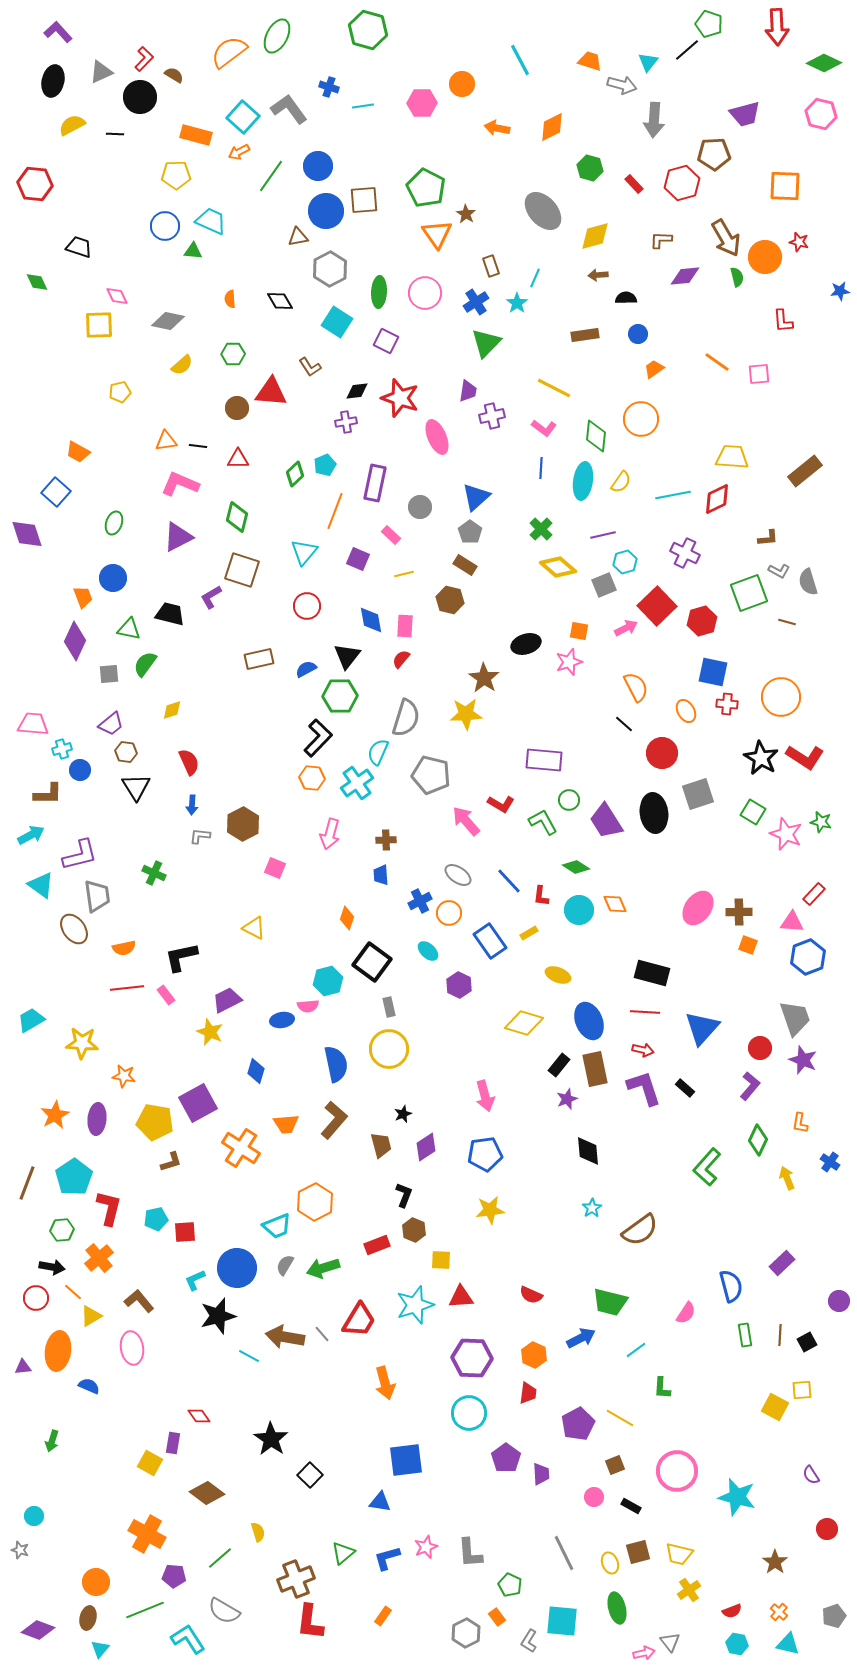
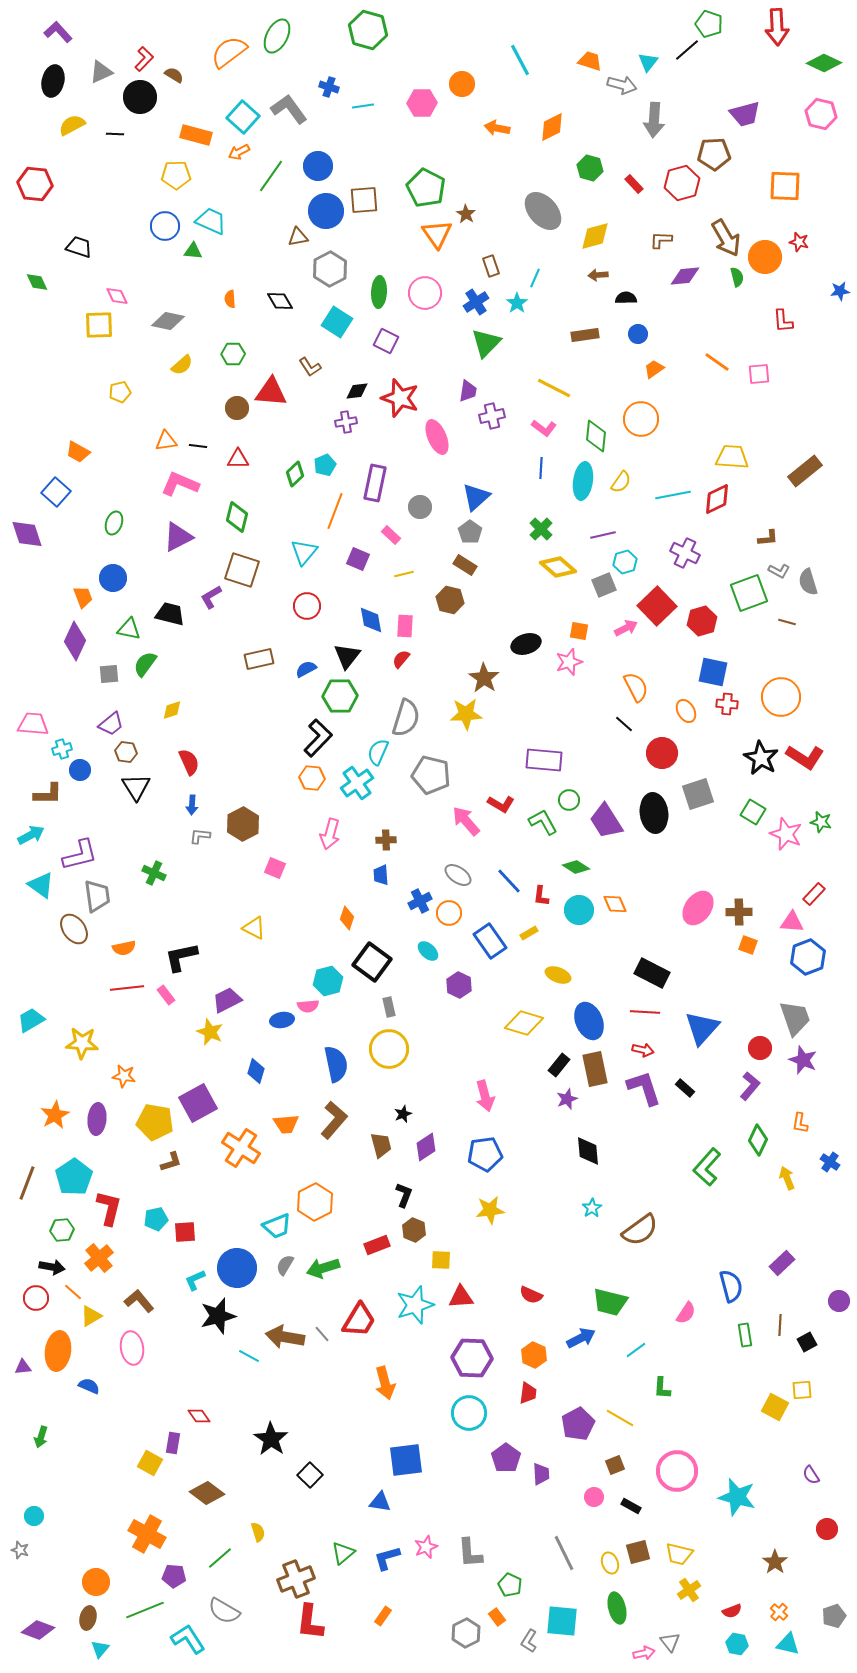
black rectangle at (652, 973): rotated 12 degrees clockwise
brown line at (780, 1335): moved 10 px up
green arrow at (52, 1441): moved 11 px left, 4 px up
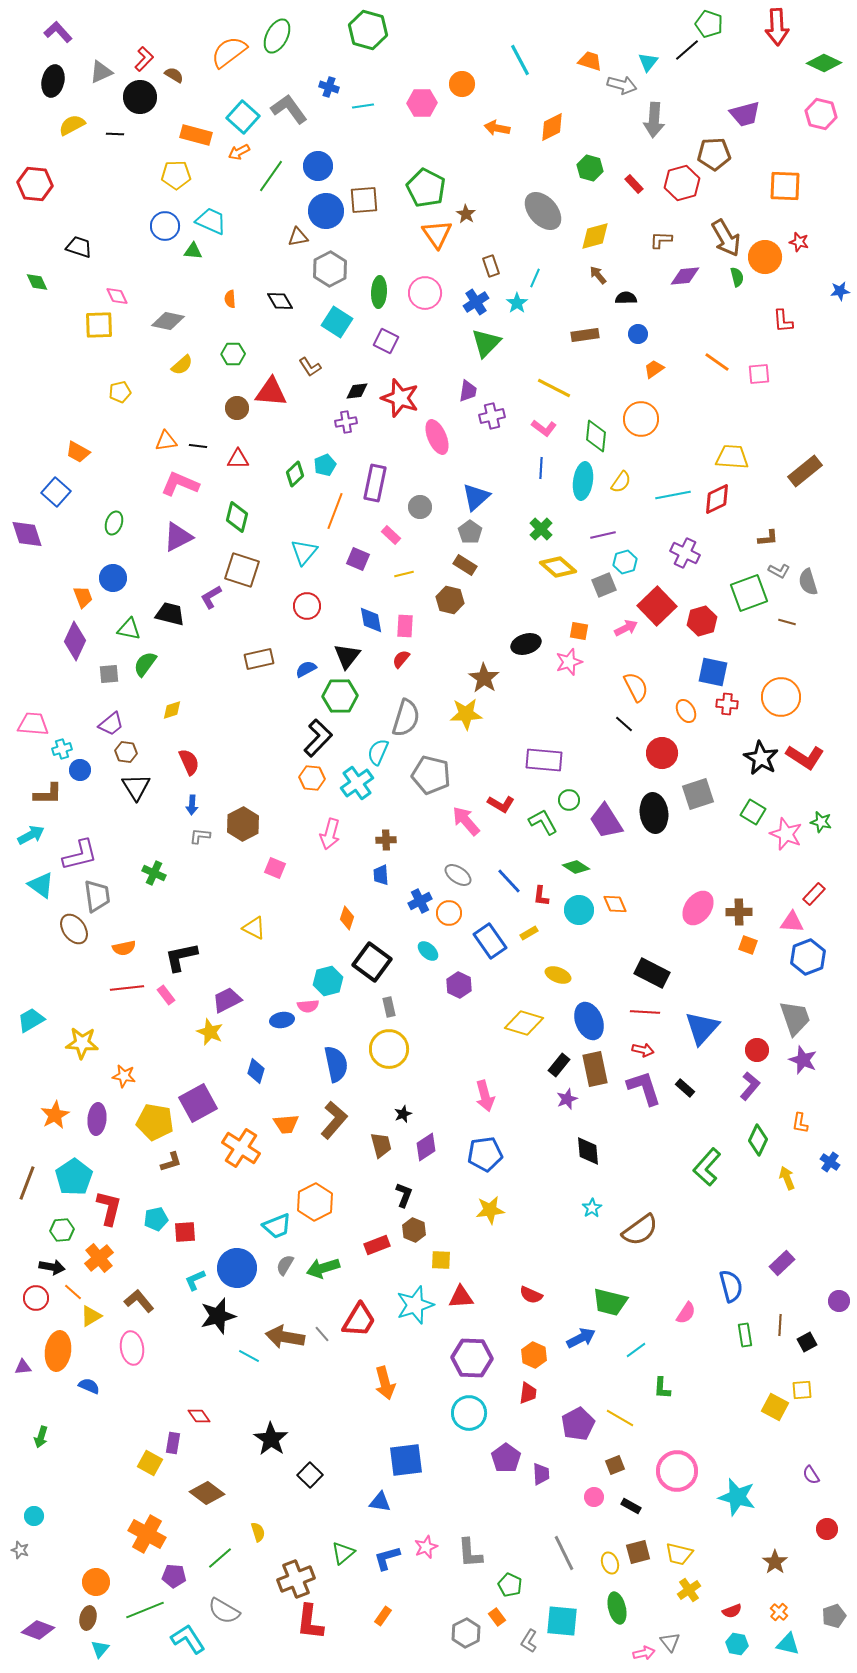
brown arrow at (598, 275): rotated 54 degrees clockwise
red circle at (760, 1048): moved 3 px left, 2 px down
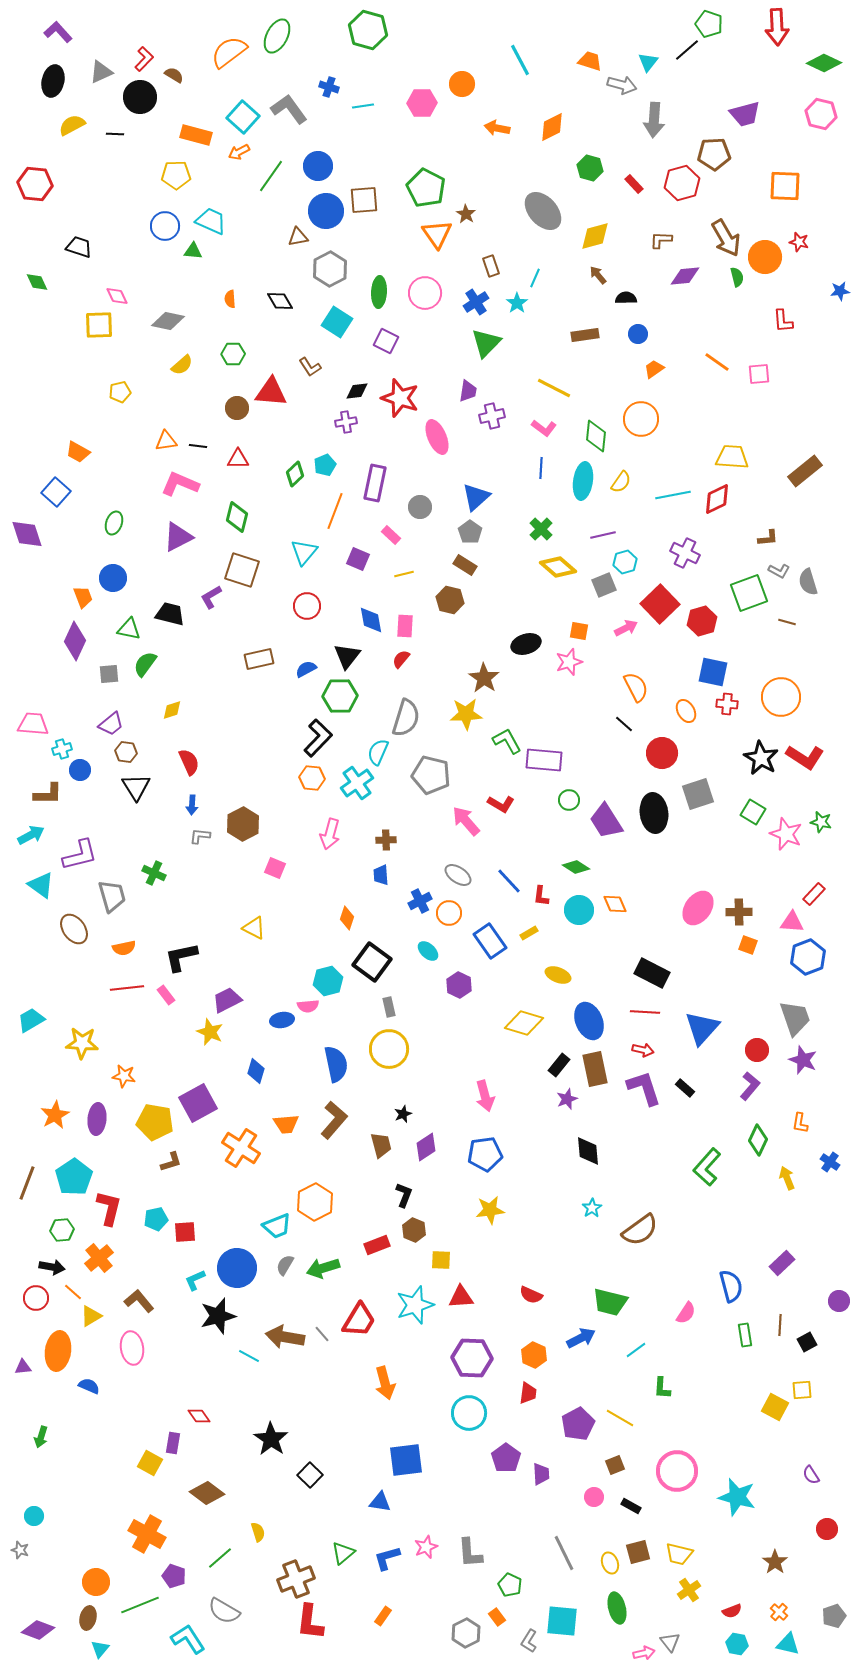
red square at (657, 606): moved 3 px right, 2 px up
green L-shape at (543, 822): moved 36 px left, 81 px up
gray trapezoid at (97, 896): moved 15 px right; rotated 8 degrees counterclockwise
purple pentagon at (174, 1576): rotated 15 degrees clockwise
green line at (145, 1610): moved 5 px left, 5 px up
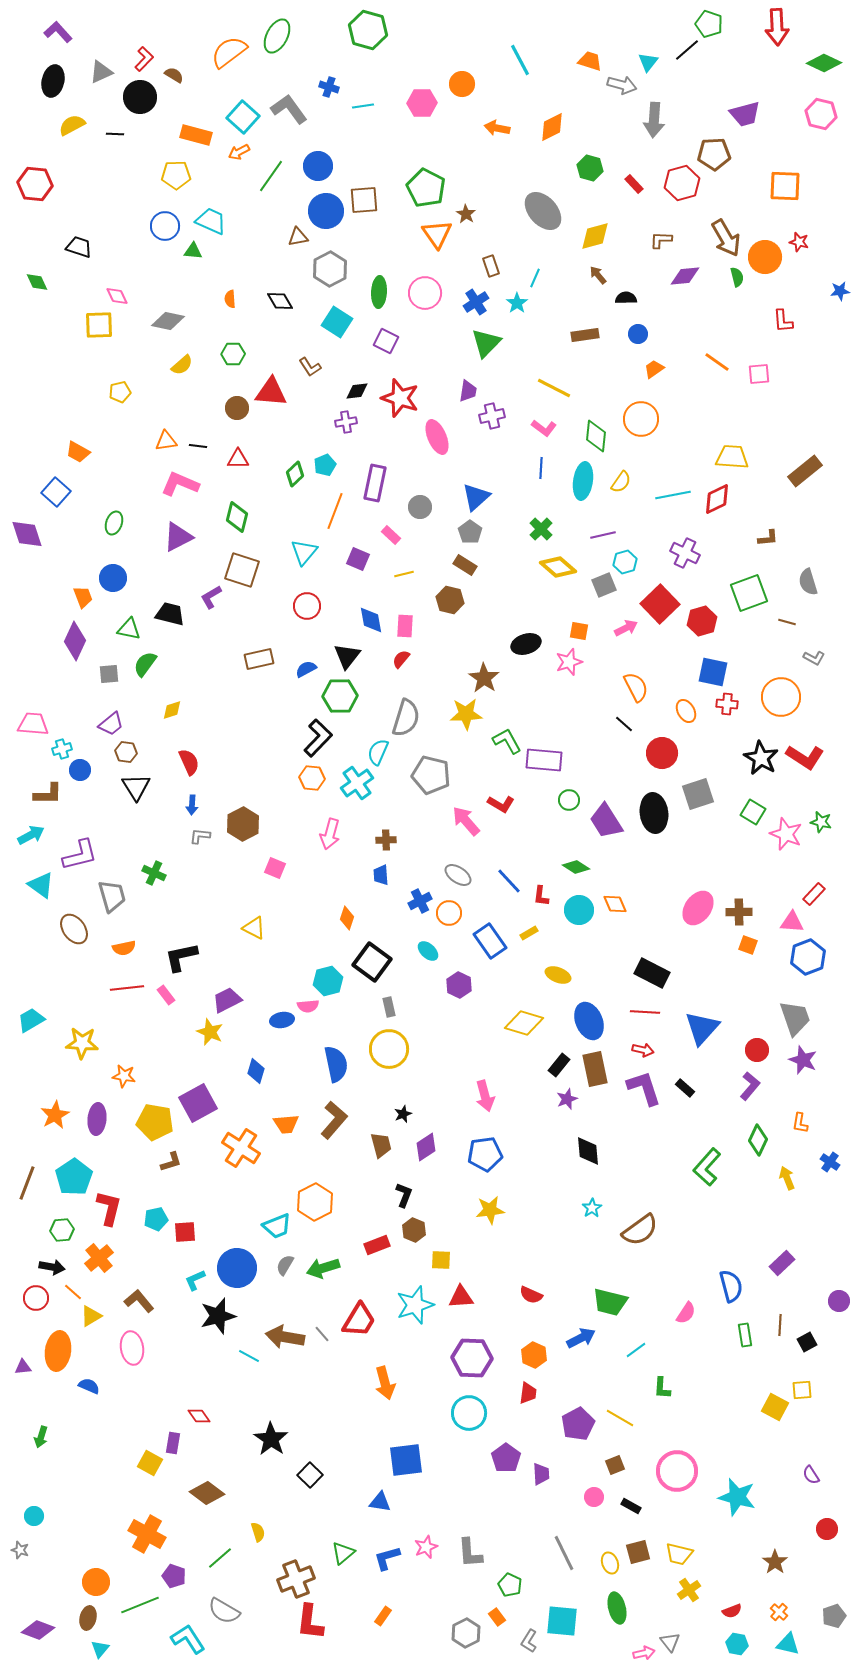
gray L-shape at (779, 571): moved 35 px right, 87 px down
